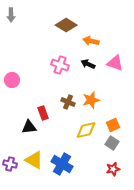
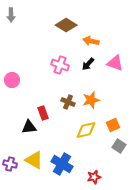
black arrow: rotated 72 degrees counterclockwise
gray square: moved 7 px right, 3 px down
red star: moved 19 px left, 8 px down
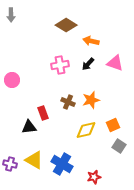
pink cross: rotated 30 degrees counterclockwise
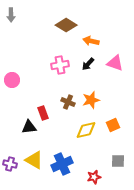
gray square: moved 1 px left, 15 px down; rotated 32 degrees counterclockwise
blue cross: rotated 35 degrees clockwise
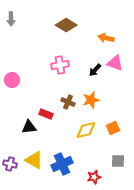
gray arrow: moved 4 px down
orange arrow: moved 15 px right, 3 px up
black arrow: moved 7 px right, 6 px down
red rectangle: moved 3 px right, 1 px down; rotated 48 degrees counterclockwise
orange square: moved 3 px down
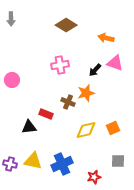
orange star: moved 5 px left, 7 px up
yellow triangle: moved 1 px left, 1 px down; rotated 18 degrees counterclockwise
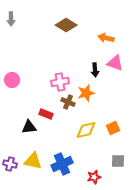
pink cross: moved 17 px down
black arrow: rotated 48 degrees counterclockwise
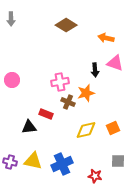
purple cross: moved 2 px up
red star: moved 1 px right, 1 px up; rotated 24 degrees clockwise
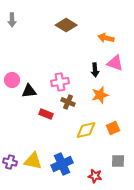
gray arrow: moved 1 px right, 1 px down
orange star: moved 14 px right, 2 px down
black triangle: moved 36 px up
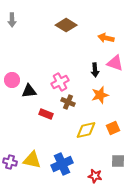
pink cross: rotated 18 degrees counterclockwise
yellow triangle: moved 1 px left, 1 px up
